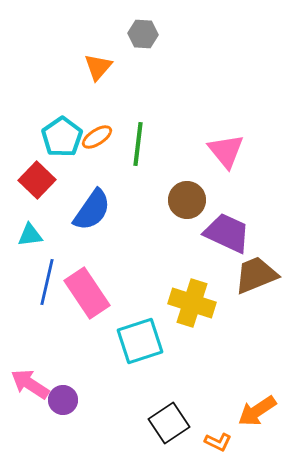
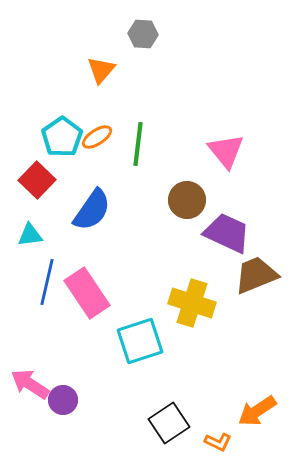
orange triangle: moved 3 px right, 3 px down
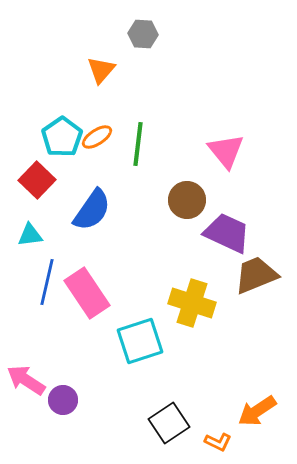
pink arrow: moved 4 px left, 4 px up
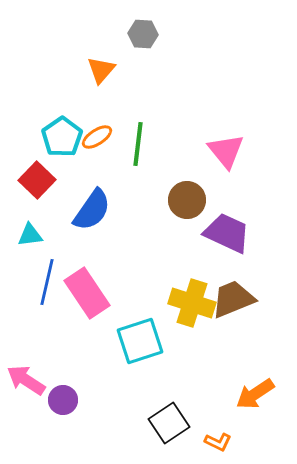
brown trapezoid: moved 23 px left, 24 px down
orange arrow: moved 2 px left, 17 px up
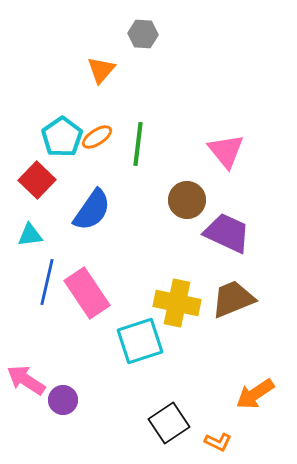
yellow cross: moved 15 px left; rotated 6 degrees counterclockwise
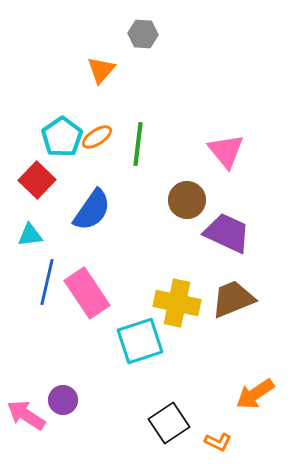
pink arrow: moved 35 px down
